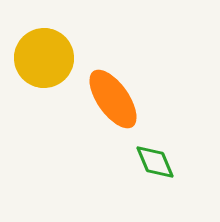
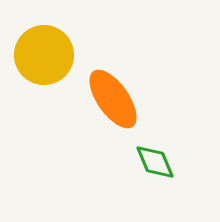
yellow circle: moved 3 px up
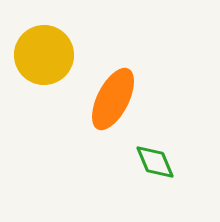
orange ellipse: rotated 62 degrees clockwise
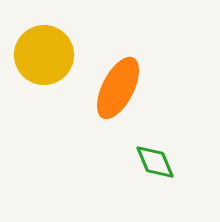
orange ellipse: moved 5 px right, 11 px up
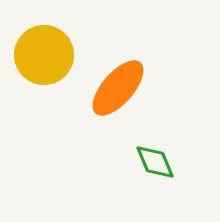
orange ellipse: rotated 14 degrees clockwise
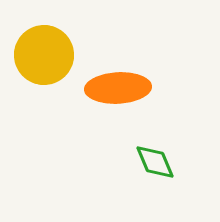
orange ellipse: rotated 46 degrees clockwise
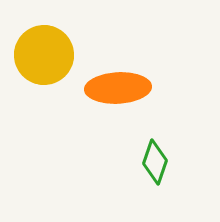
green diamond: rotated 42 degrees clockwise
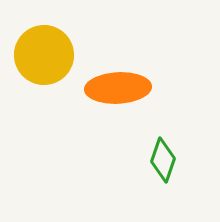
green diamond: moved 8 px right, 2 px up
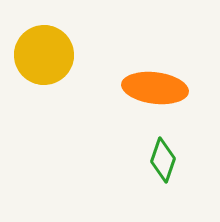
orange ellipse: moved 37 px right; rotated 10 degrees clockwise
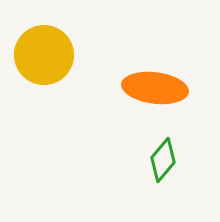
green diamond: rotated 21 degrees clockwise
